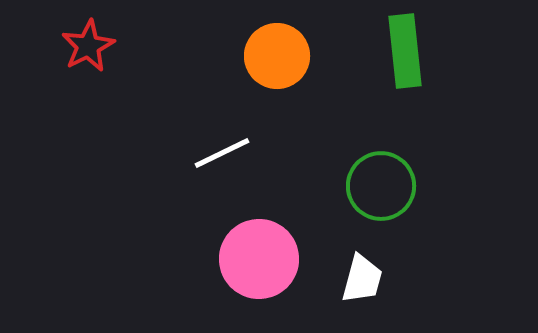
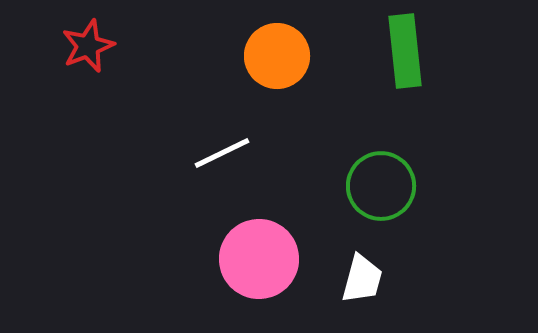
red star: rotated 6 degrees clockwise
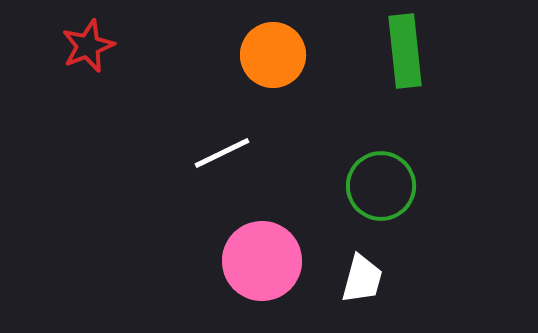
orange circle: moved 4 px left, 1 px up
pink circle: moved 3 px right, 2 px down
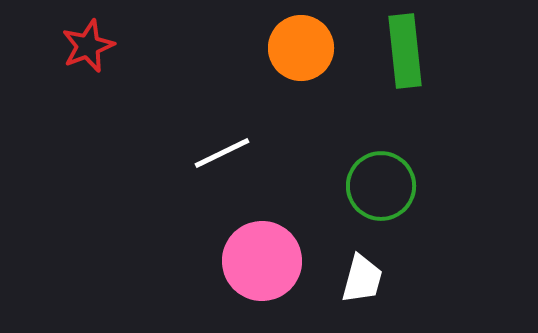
orange circle: moved 28 px right, 7 px up
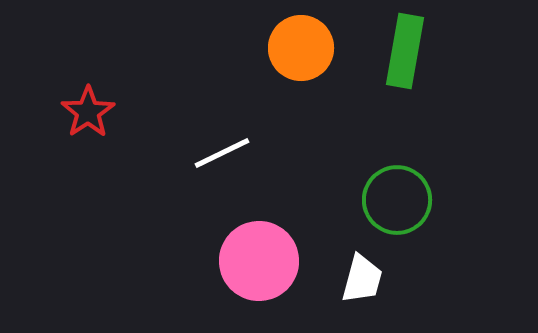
red star: moved 66 px down; rotated 12 degrees counterclockwise
green rectangle: rotated 16 degrees clockwise
green circle: moved 16 px right, 14 px down
pink circle: moved 3 px left
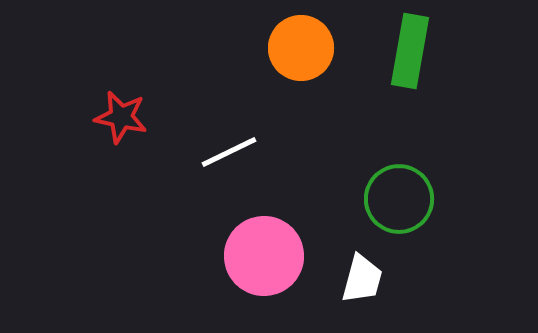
green rectangle: moved 5 px right
red star: moved 33 px right, 5 px down; rotated 26 degrees counterclockwise
white line: moved 7 px right, 1 px up
green circle: moved 2 px right, 1 px up
pink circle: moved 5 px right, 5 px up
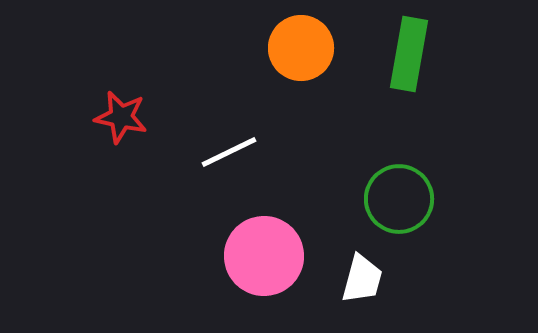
green rectangle: moved 1 px left, 3 px down
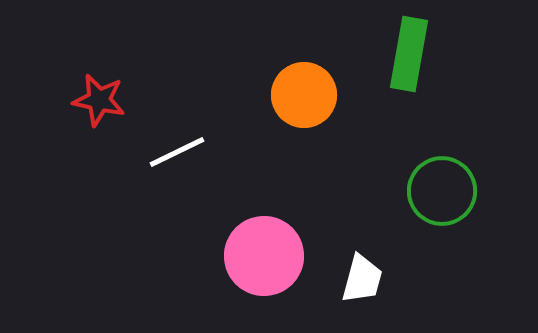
orange circle: moved 3 px right, 47 px down
red star: moved 22 px left, 17 px up
white line: moved 52 px left
green circle: moved 43 px right, 8 px up
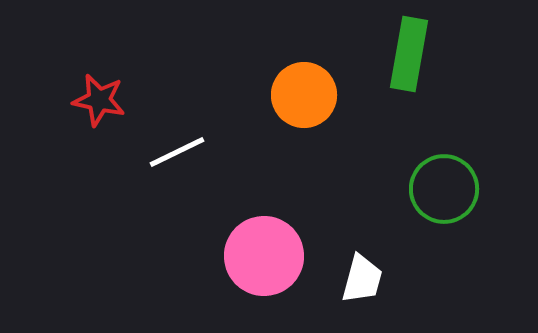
green circle: moved 2 px right, 2 px up
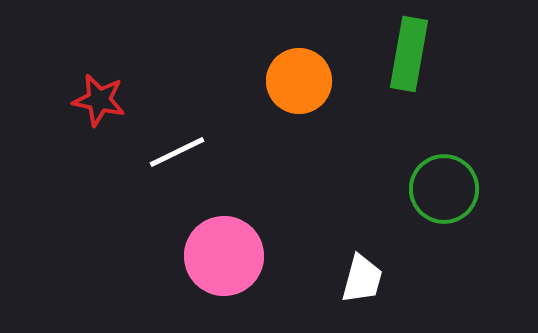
orange circle: moved 5 px left, 14 px up
pink circle: moved 40 px left
